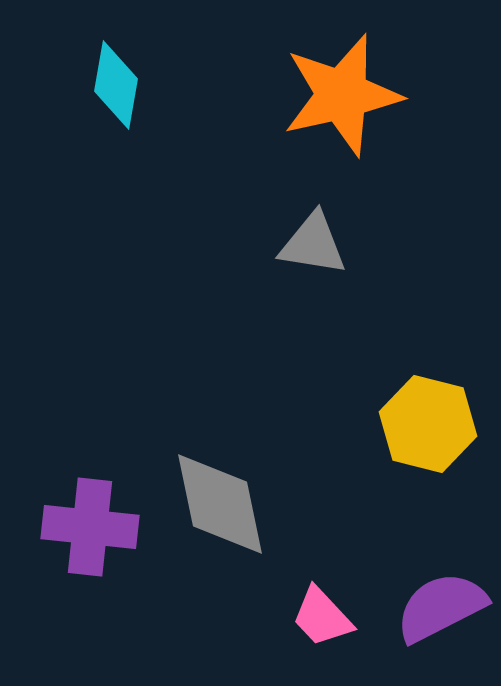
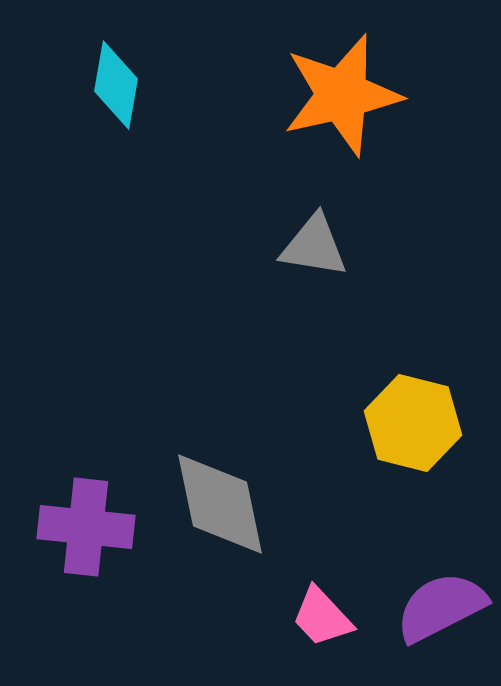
gray triangle: moved 1 px right, 2 px down
yellow hexagon: moved 15 px left, 1 px up
purple cross: moved 4 px left
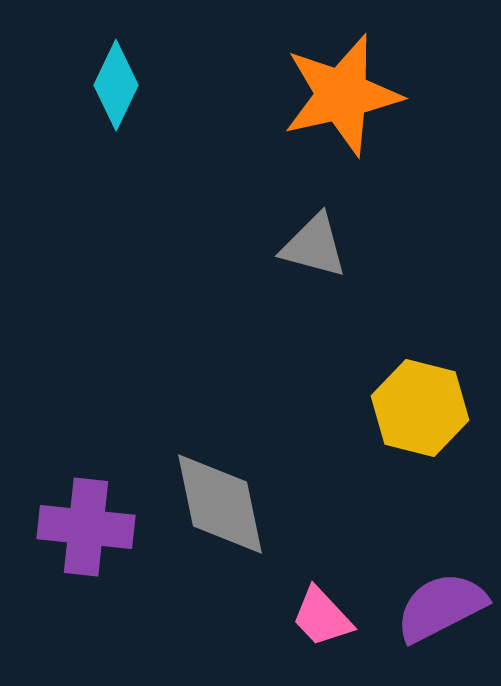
cyan diamond: rotated 16 degrees clockwise
gray triangle: rotated 6 degrees clockwise
yellow hexagon: moved 7 px right, 15 px up
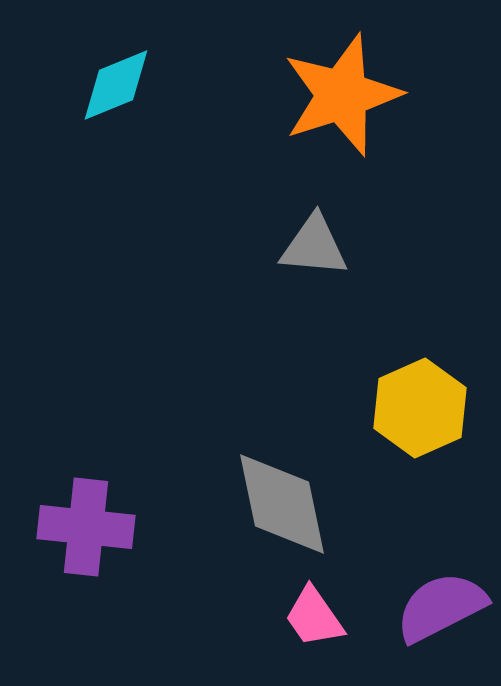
cyan diamond: rotated 42 degrees clockwise
orange star: rotated 5 degrees counterclockwise
gray triangle: rotated 10 degrees counterclockwise
yellow hexagon: rotated 22 degrees clockwise
gray diamond: moved 62 px right
pink trapezoid: moved 8 px left; rotated 8 degrees clockwise
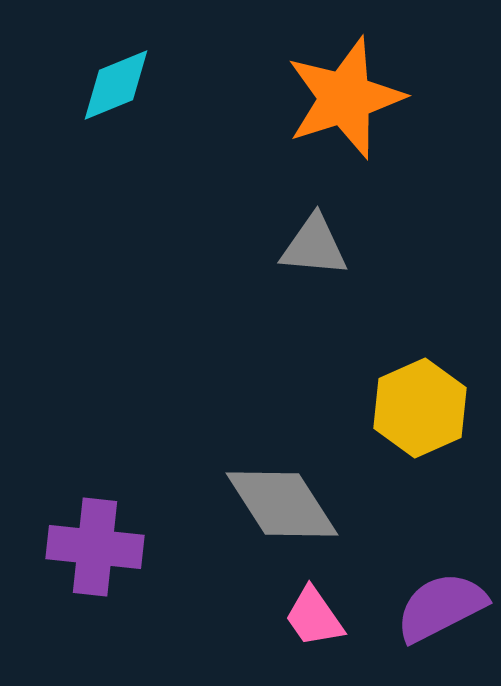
orange star: moved 3 px right, 3 px down
gray diamond: rotated 21 degrees counterclockwise
purple cross: moved 9 px right, 20 px down
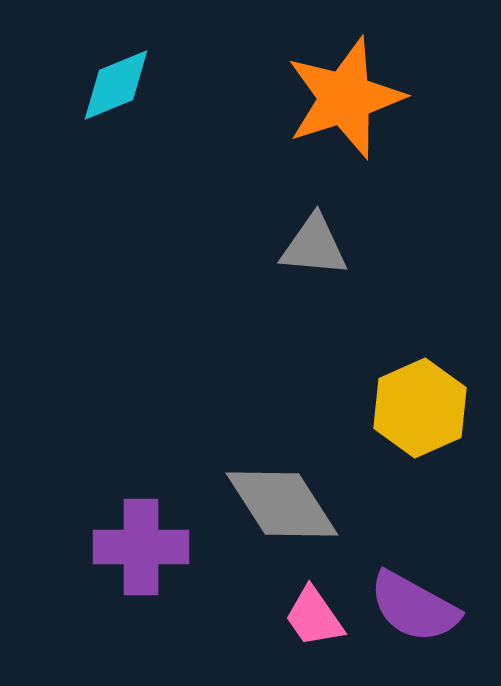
purple cross: moved 46 px right; rotated 6 degrees counterclockwise
purple semicircle: moved 27 px left; rotated 124 degrees counterclockwise
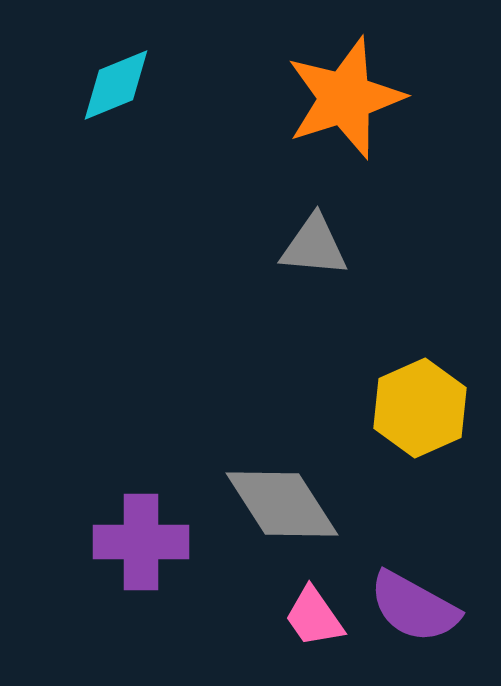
purple cross: moved 5 px up
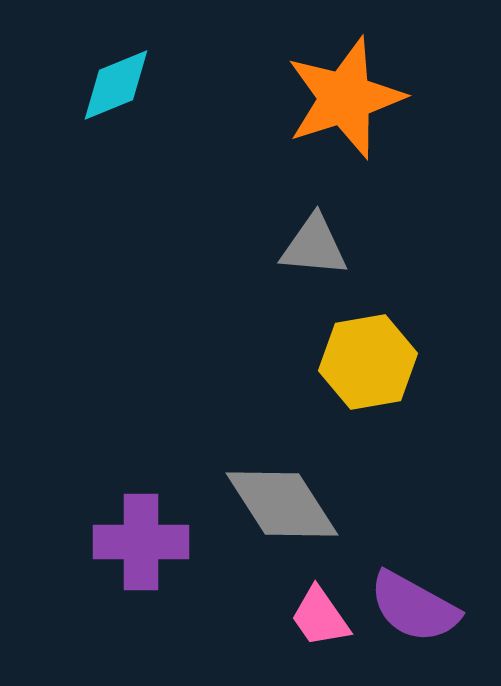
yellow hexagon: moved 52 px left, 46 px up; rotated 14 degrees clockwise
pink trapezoid: moved 6 px right
